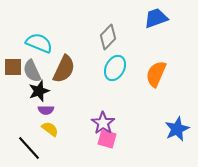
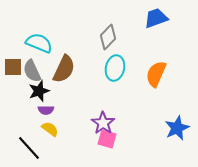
cyan ellipse: rotated 15 degrees counterclockwise
blue star: moved 1 px up
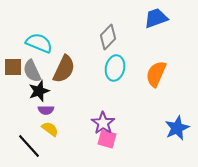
black line: moved 2 px up
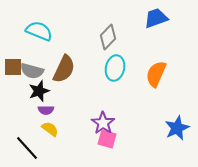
cyan semicircle: moved 12 px up
gray semicircle: rotated 50 degrees counterclockwise
black line: moved 2 px left, 2 px down
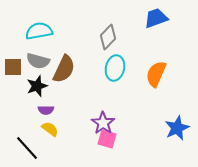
cyan semicircle: rotated 32 degrees counterclockwise
gray semicircle: moved 6 px right, 10 px up
black star: moved 2 px left, 5 px up
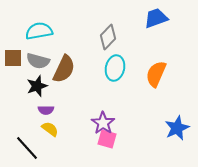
brown square: moved 9 px up
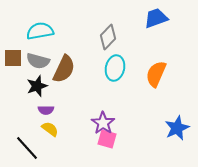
cyan semicircle: moved 1 px right
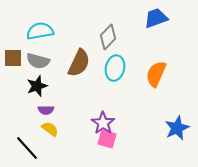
brown semicircle: moved 15 px right, 6 px up
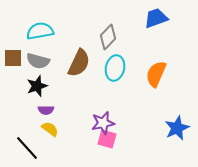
purple star: rotated 25 degrees clockwise
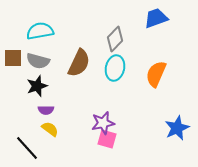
gray diamond: moved 7 px right, 2 px down
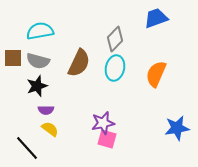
blue star: rotated 15 degrees clockwise
